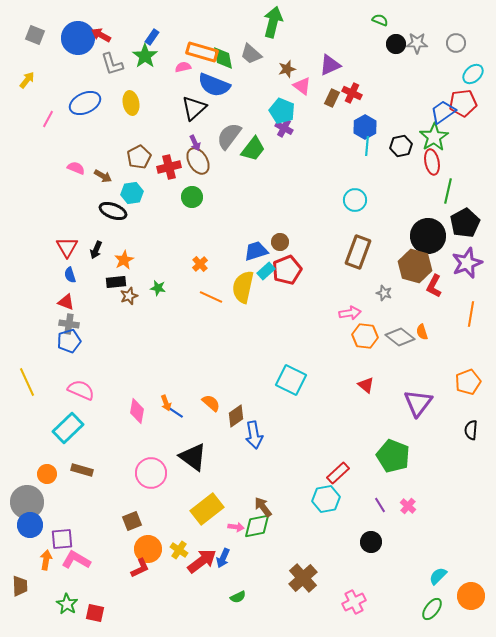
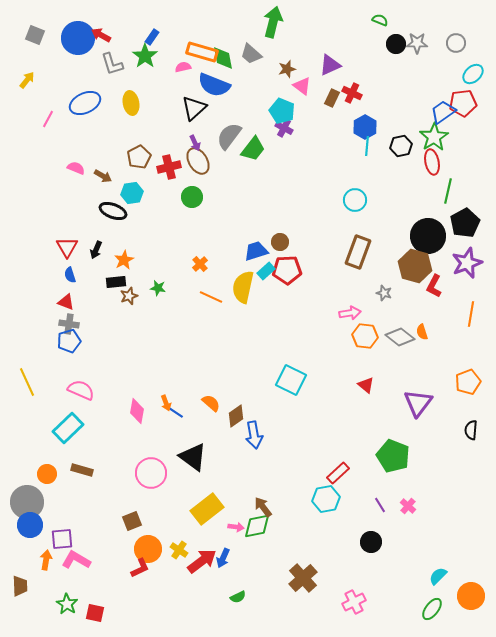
red pentagon at (287, 270): rotated 20 degrees clockwise
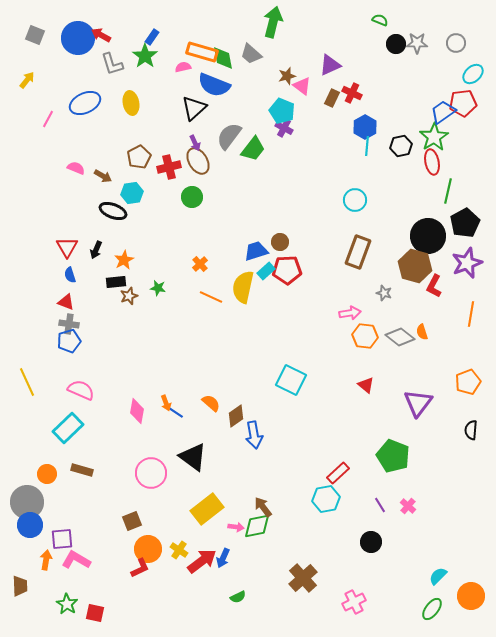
brown star at (287, 69): moved 7 px down
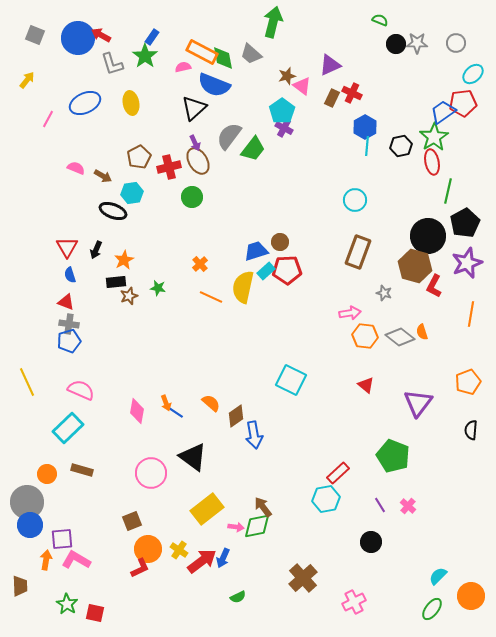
orange rectangle at (202, 52): rotated 12 degrees clockwise
cyan pentagon at (282, 111): rotated 15 degrees clockwise
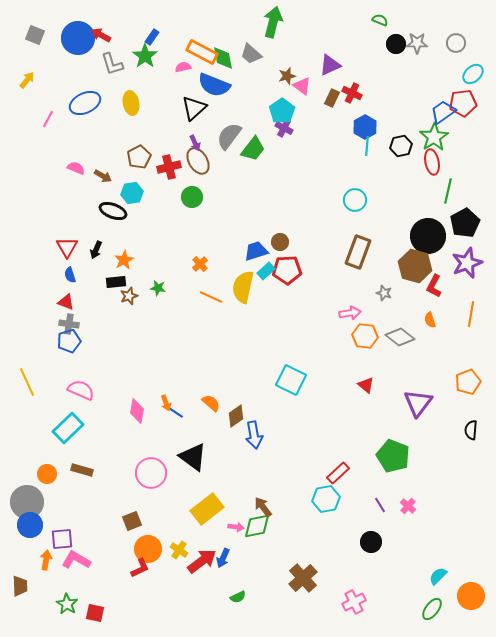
orange semicircle at (422, 332): moved 8 px right, 12 px up
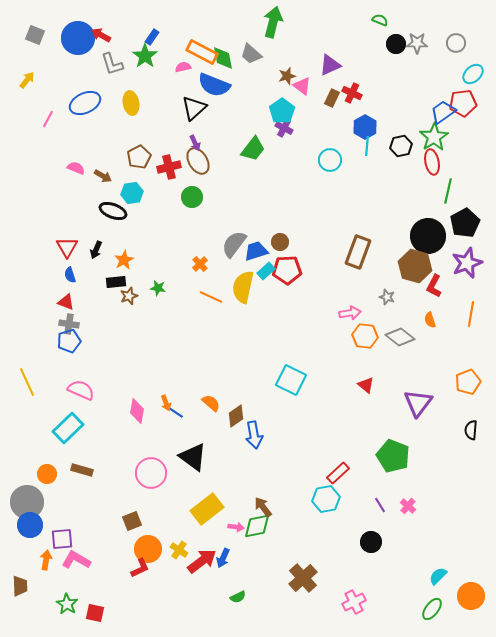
gray semicircle at (229, 136): moved 5 px right, 108 px down
cyan circle at (355, 200): moved 25 px left, 40 px up
gray star at (384, 293): moved 3 px right, 4 px down
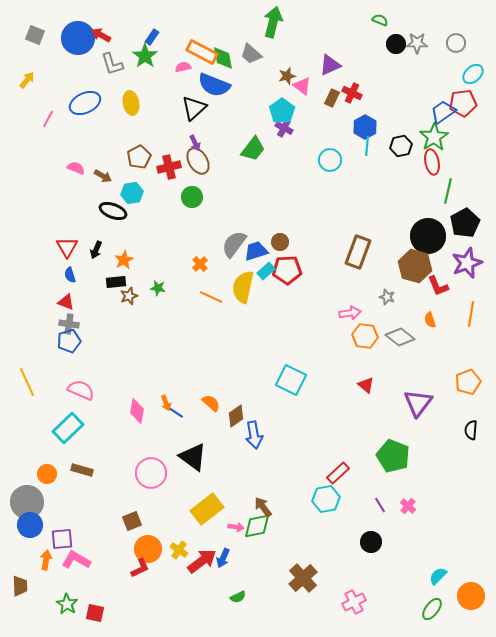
red L-shape at (434, 286): moved 4 px right; rotated 50 degrees counterclockwise
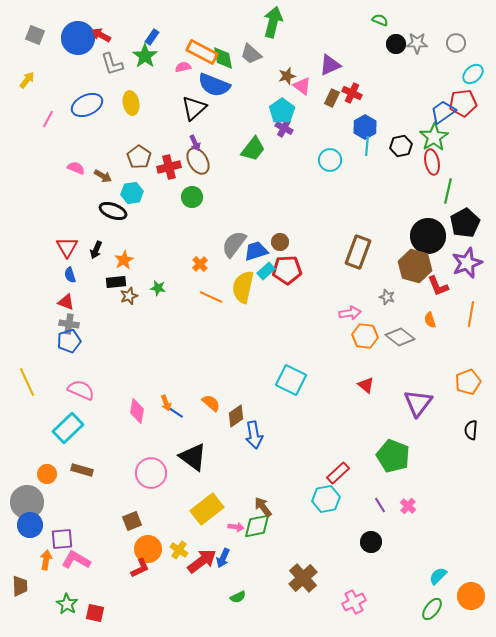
blue ellipse at (85, 103): moved 2 px right, 2 px down
brown pentagon at (139, 157): rotated 10 degrees counterclockwise
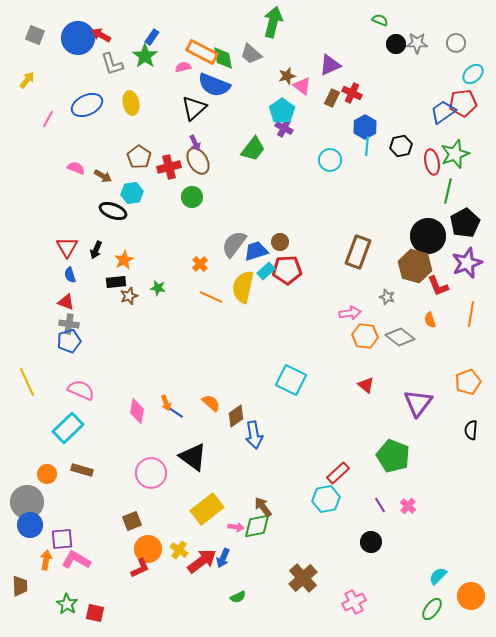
green star at (434, 137): moved 21 px right, 17 px down; rotated 12 degrees clockwise
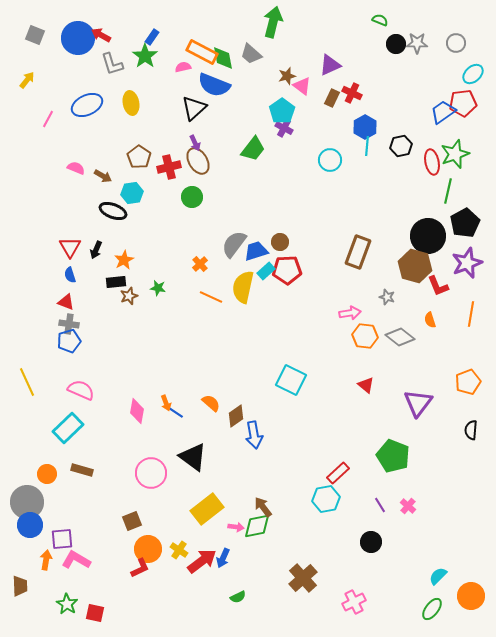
red triangle at (67, 247): moved 3 px right
